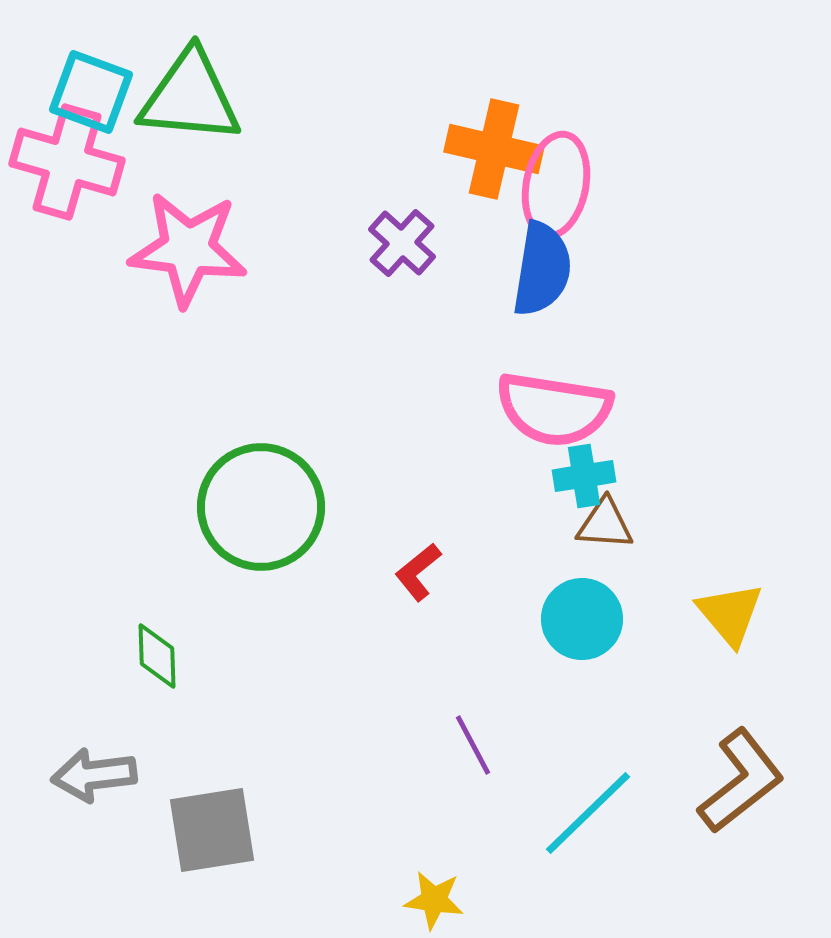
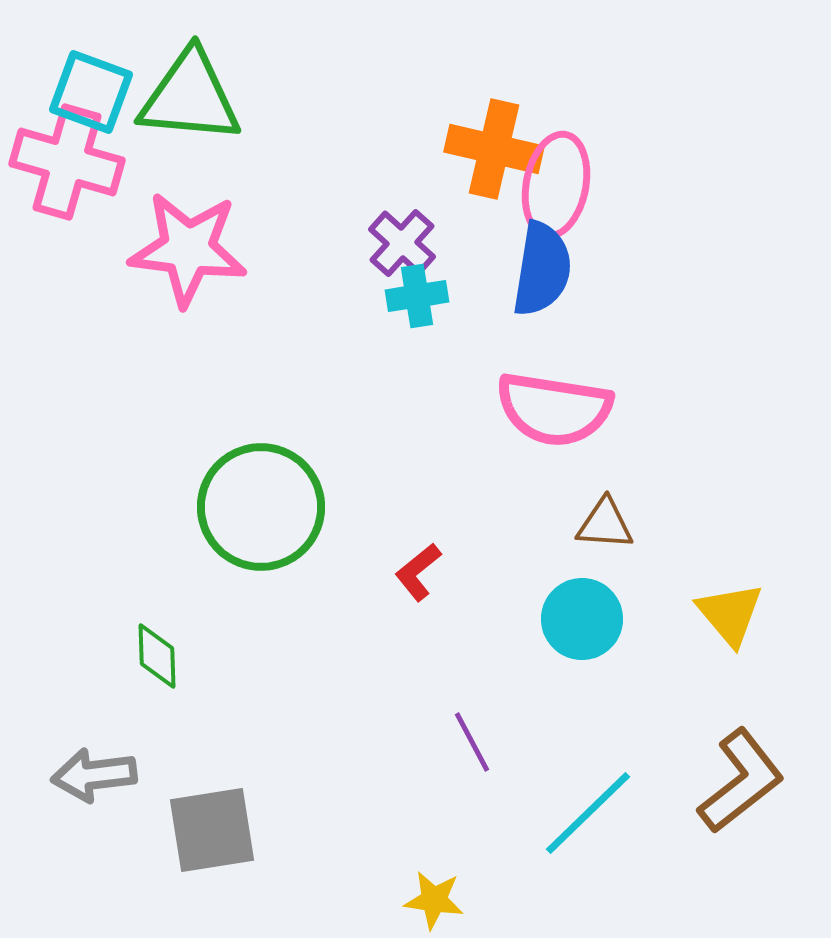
cyan cross: moved 167 px left, 180 px up
purple line: moved 1 px left, 3 px up
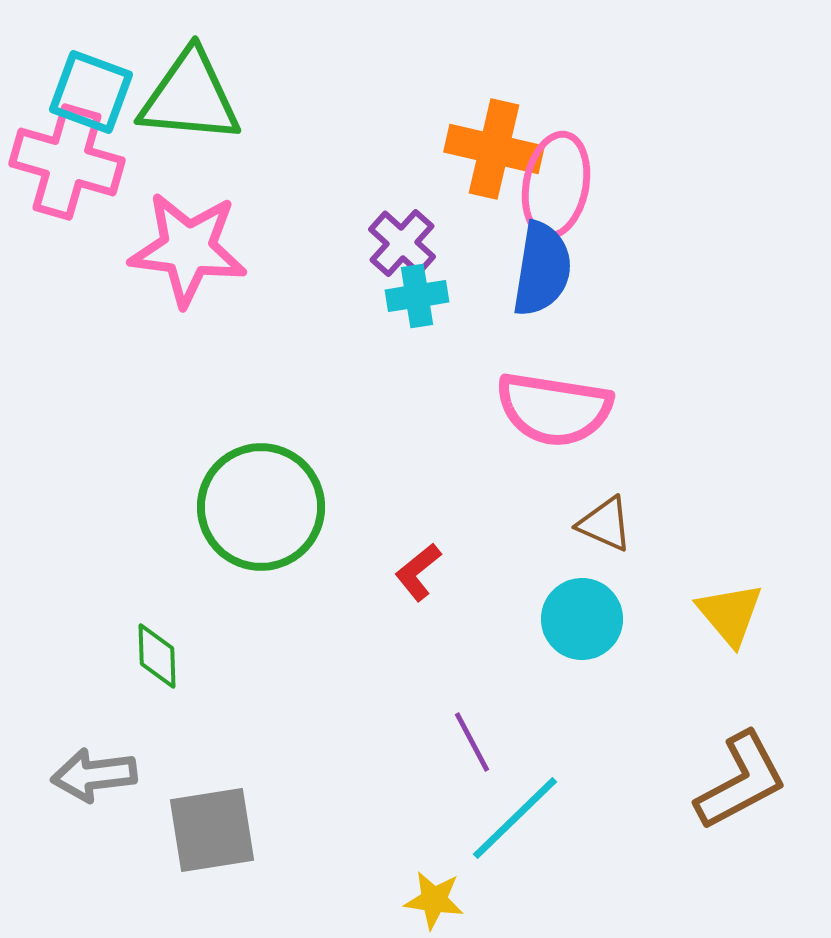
brown triangle: rotated 20 degrees clockwise
brown L-shape: rotated 10 degrees clockwise
cyan line: moved 73 px left, 5 px down
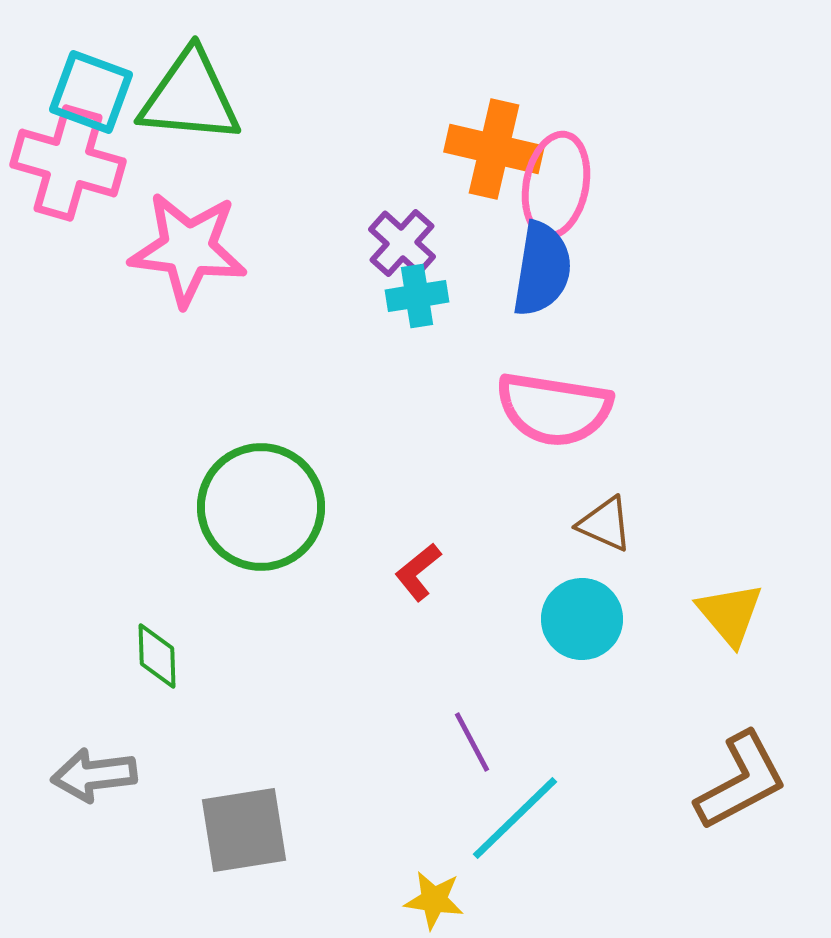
pink cross: moved 1 px right, 1 px down
gray square: moved 32 px right
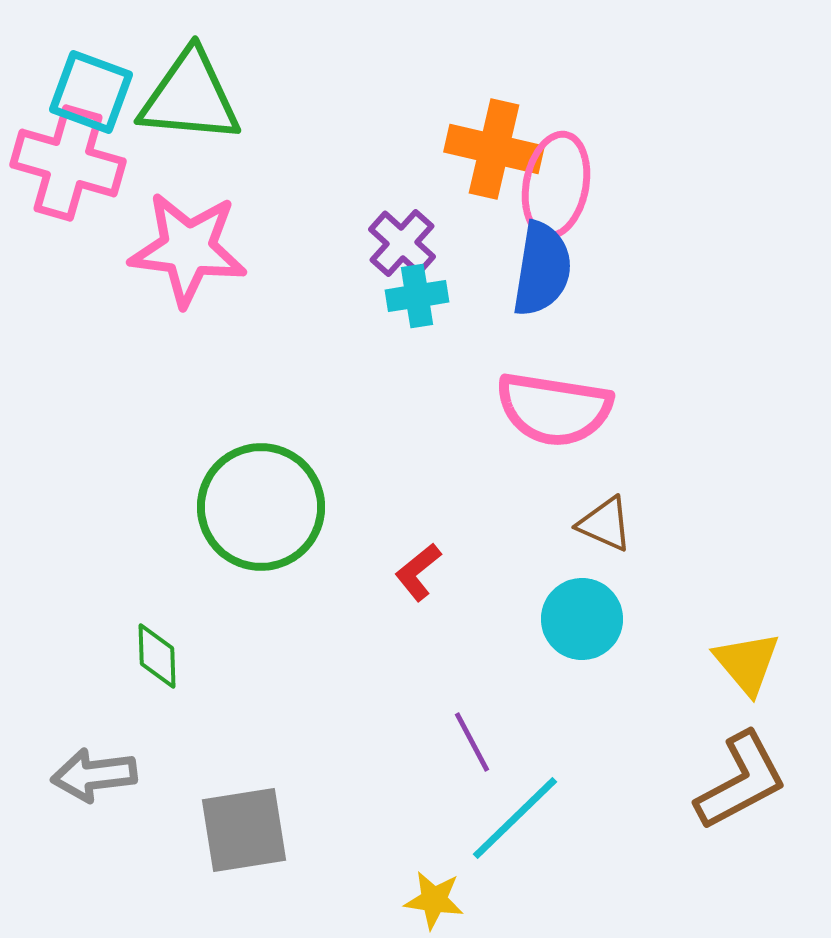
yellow triangle: moved 17 px right, 49 px down
